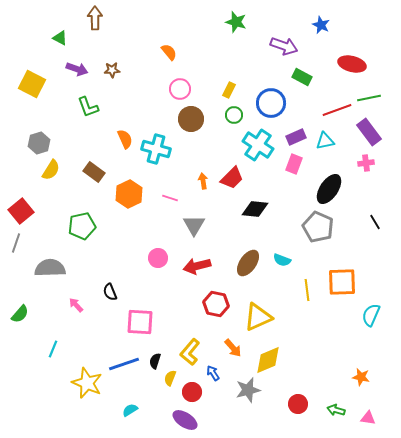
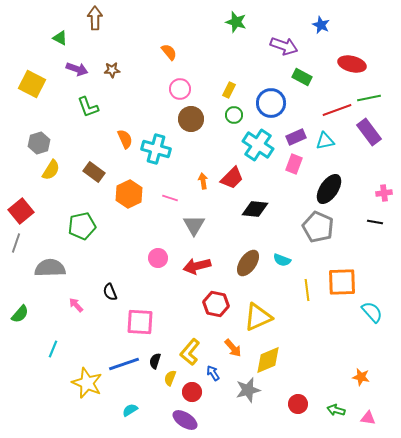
pink cross at (366, 163): moved 18 px right, 30 px down
black line at (375, 222): rotated 49 degrees counterclockwise
cyan semicircle at (371, 315): moved 1 px right, 3 px up; rotated 115 degrees clockwise
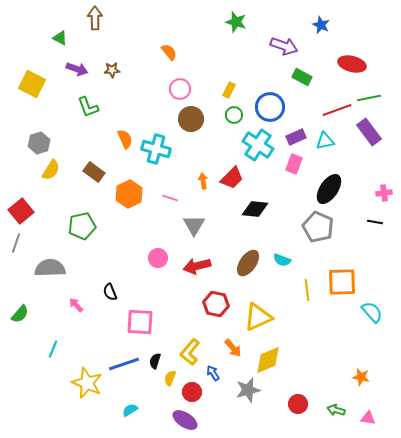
blue circle at (271, 103): moved 1 px left, 4 px down
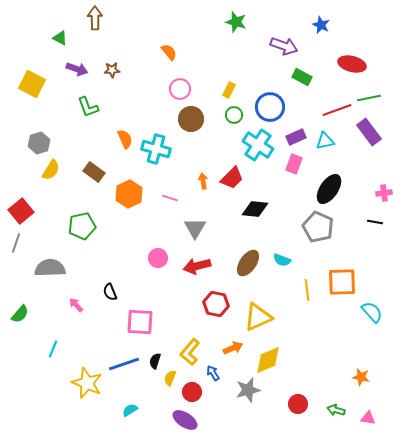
gray triangle at (194, 225): moved 1 px right, 3 px down
orange arrow at (233, 348): rotated 72 degrees counterclockwise
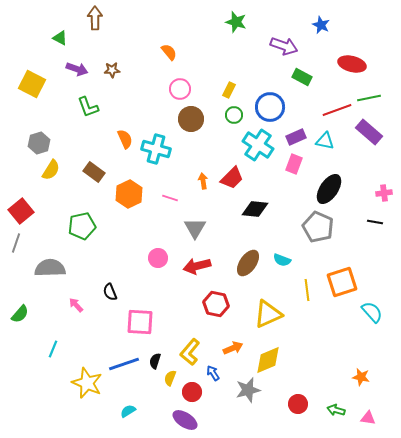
purple rectangle at (369, 132): rotated 12 degrees counterclockwise
cyan triangle at (325, 141): rotated 24 degrees clockwise
orange square at (342, 282): rotated 16 degrees counterclockwise
yellow triangle at (258, 317): moved 10 px right, 3 px up
cyan semicircle at (130, 410): moved 2 px left, 1 px down
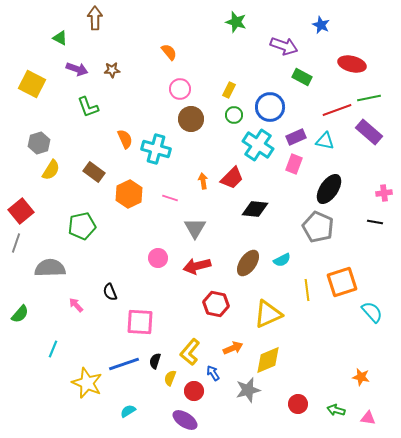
cyan semicircle at (282, 260): rotated 48 degrees counterclockwise
red circle at (192, 392): moved 2 px right, 1 px up
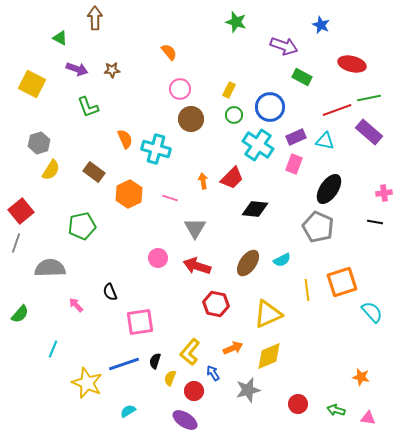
red arrow at (197, 266): rotated 32 degrees clockwise
pink square at (140, 322): rotated 12 degrees counterclockwise
yellow diamond at (268, 360): moved 1 px right, 4 px up
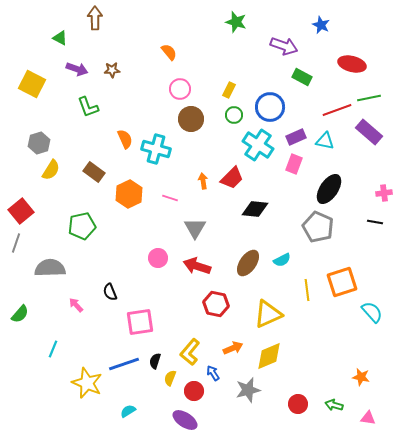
green arrow at (336, 410): moved 2 px left, 5 px up
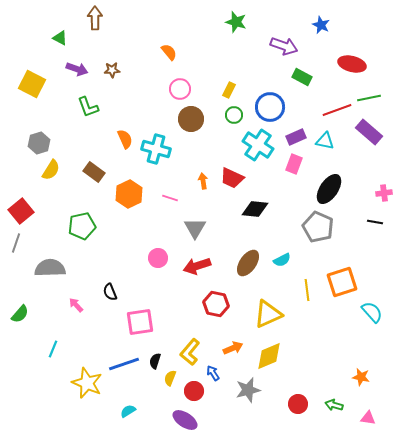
red trapezoid at (232, 178): rotated 70 degrees clockwise
red arrow at (197, 266): rotated 36 degrees counterclockwise
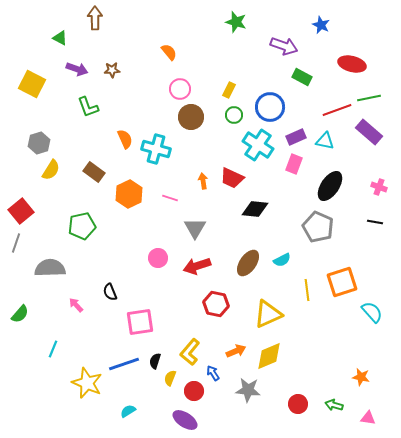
brown circle at (191, 119): moved 2 px up
black ellipse at (329, 189): moved 1 px right, 3 px up
pink cross at (384, 193): moved 5 px left, 6 px up; rotated 28 degrees clockwise
orange arrow at (233, 348): moved 3 px right, 3 px down
gray star at (248, 390): rotated 20 degrees clockwise
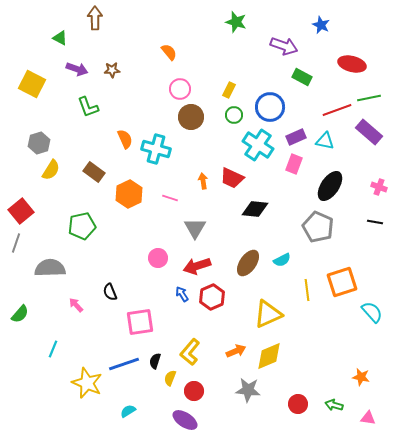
red hexagon at (216, 304): moved 4 px left, 7 px up; rotated 25 degrees clockwise
blue arrow at (213, 373): moved 31 px left, 79 px up
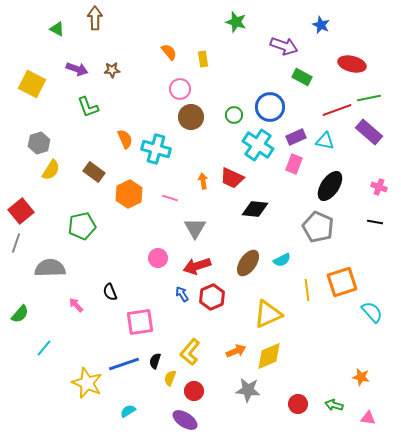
green triangle at (60, 38): moved 3 px left, 9 px up
yellow rectangle at (229, 90): moved 26 px left, 31 px up; rotated 35 degrees counterclockwise
cyan line at (53, 349): moved 9 px left, 1 px up; rotated 18 degrees clockwise
